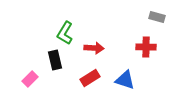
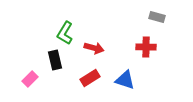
red arrow: rotated 12 degrees clockwise
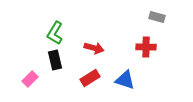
green L-shape: moved 10 px left
